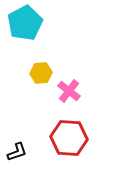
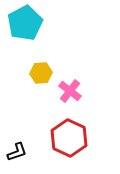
pink cross: moved 1 px right
red hexagon: rotated 21 degrees clockwise
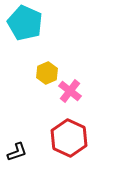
cyan pentagon: rotated 20 degrees counterclockwise
yellow hexagon: moved 6 px right; rotated 20 degrees counterclockwise
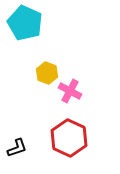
yellow hexagon: rotated 15 degrees counterclockwise
pink cross: rotated 10 degrees counterclockwise
black L-shape: moved 4 px up
